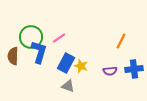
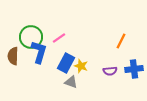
gray triangle: moved 3 px right, 4 px up
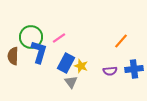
orange line: rotated 14 degrees clockwise
gray triangle: rotated 32 degrees clockwise
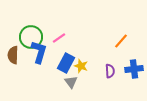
brown semicircle: moved 1 px up
purple semicircle: rotated 88 degrees counterclockwise
